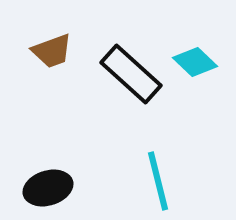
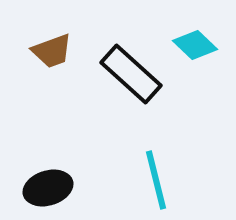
cyan diamond: moved 17 px up
cyan line: moved 2 px left, 1 px up
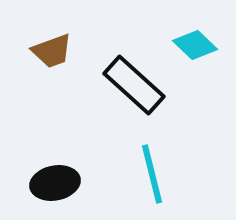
black rectangle: moved 3 px right, 11 px down
cyan line: moved 4 px left, 6 px up
black ellipse: moved 7 px right, 5 px up; rotated 6 degrees clockwise
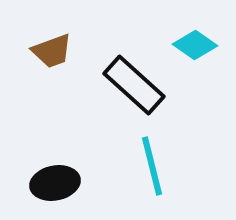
cyan diamond: rotated 9 degrees counterclockwise
cyan line: moved 8 px up
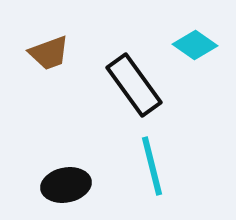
brown trapezoid: moved 3 px left, 2 px down
black rectangle: rotated 12 degrees clockwise
black ellipse: moved 11 px right, 2 px down
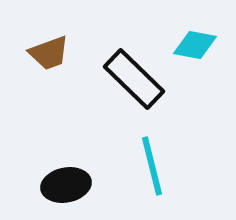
cyan diamond: rotated 24 degrees counterclockwise
black rectangle: moved 6 px up; rotated 10 degrees counterclockwise
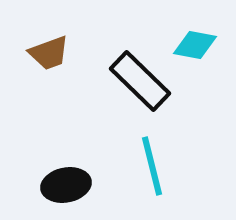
black rectangle: moved 6 px right, 2 px down
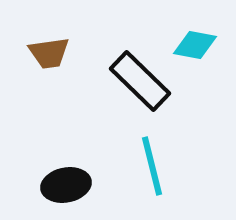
brown trapezoid: rotated 12 degrees clockwise
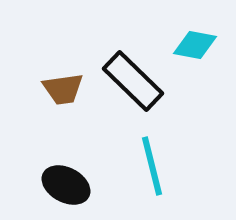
brown trapezoid: moved 14 px right, 36 px down
black rectangle: moved 7 px left
black ellipse: rotated 39 degrees clockwise
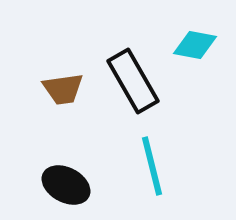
black rectangle: rotated 16 degrees clockwise
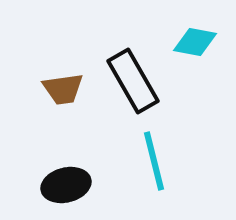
cyan diamond: moved 3 px up
cyan line: moved 2 px right, 5 px up
black ellipse: rotated 42 degrees counterclockwise
